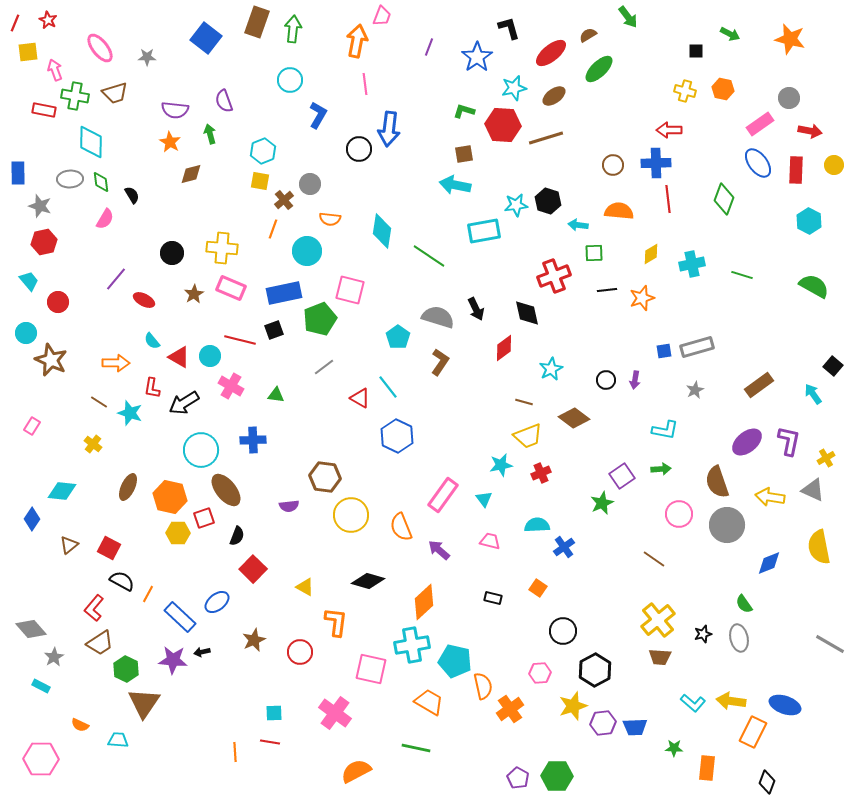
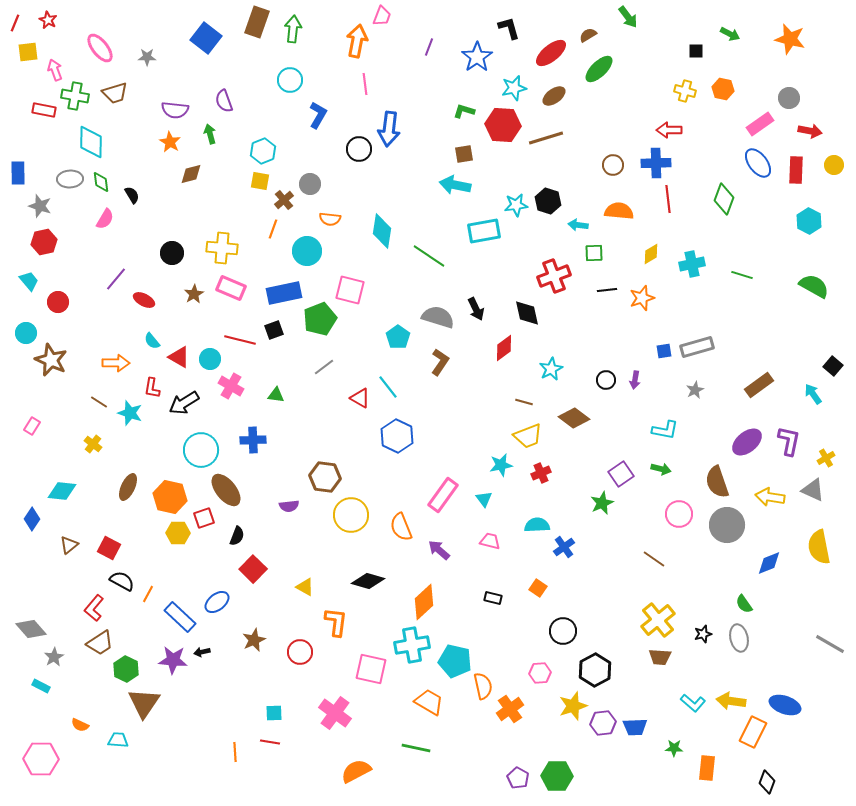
cyan circle at (210, 356): moved 3 px down
green arrow at (661, 469): rotated 18 degrees clockwise
purple square at (622, 476): moved 1 px left, 2 px up
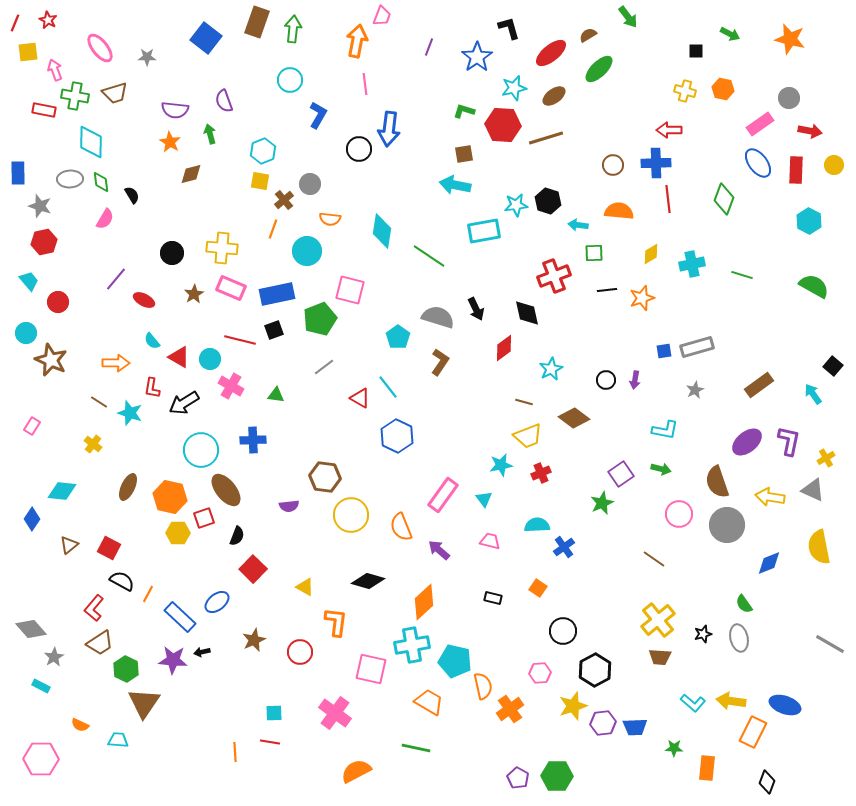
blue rectangle at (284, 293): moved 7 px left, 1 px down
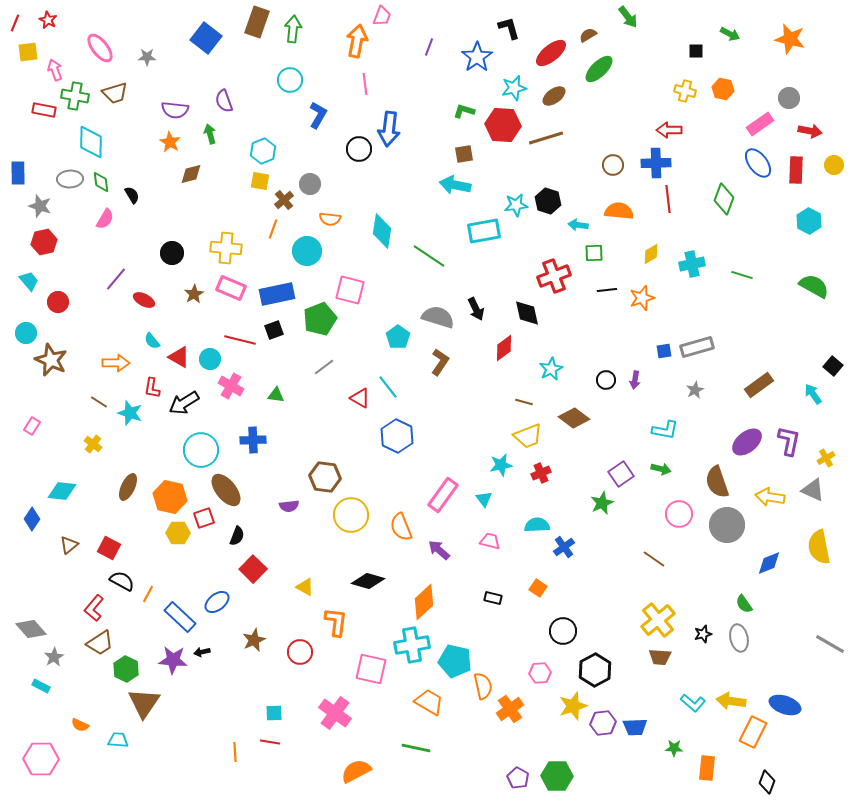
yellow cross at (222, 248): moved 4 px right
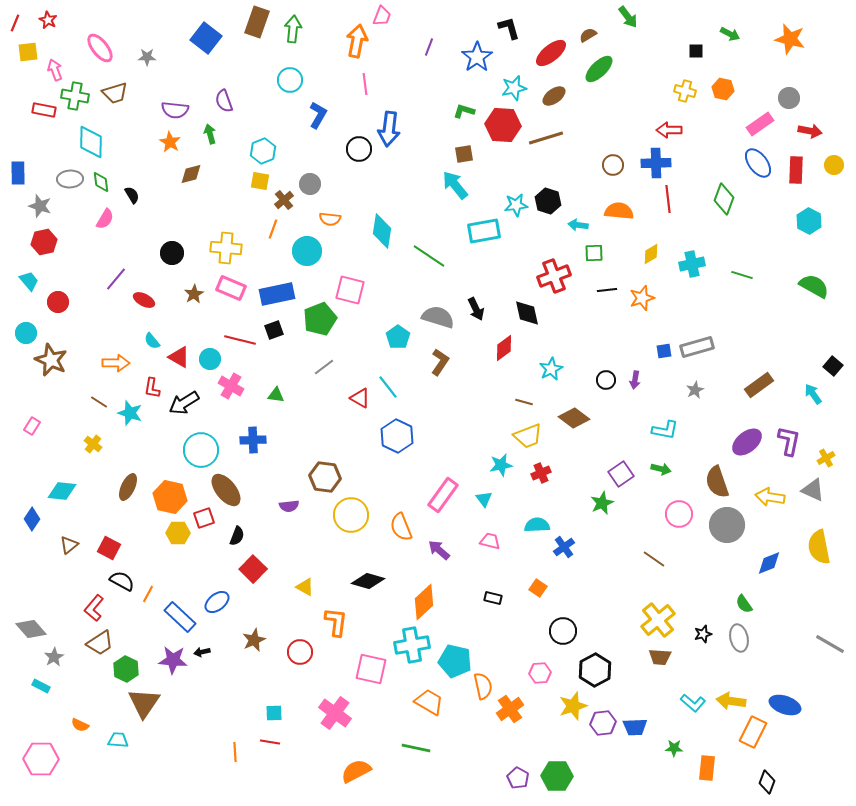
cyan arrow at (455, 185): rotated 40 degrees clockwise
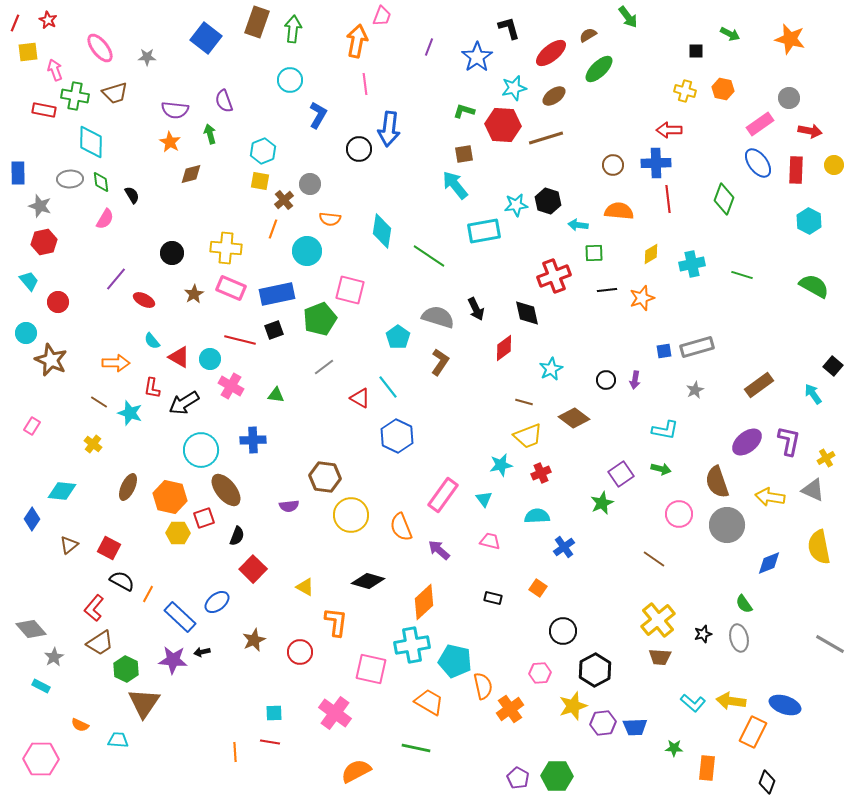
cyan semicircle at (537, 525): moved 9 px up
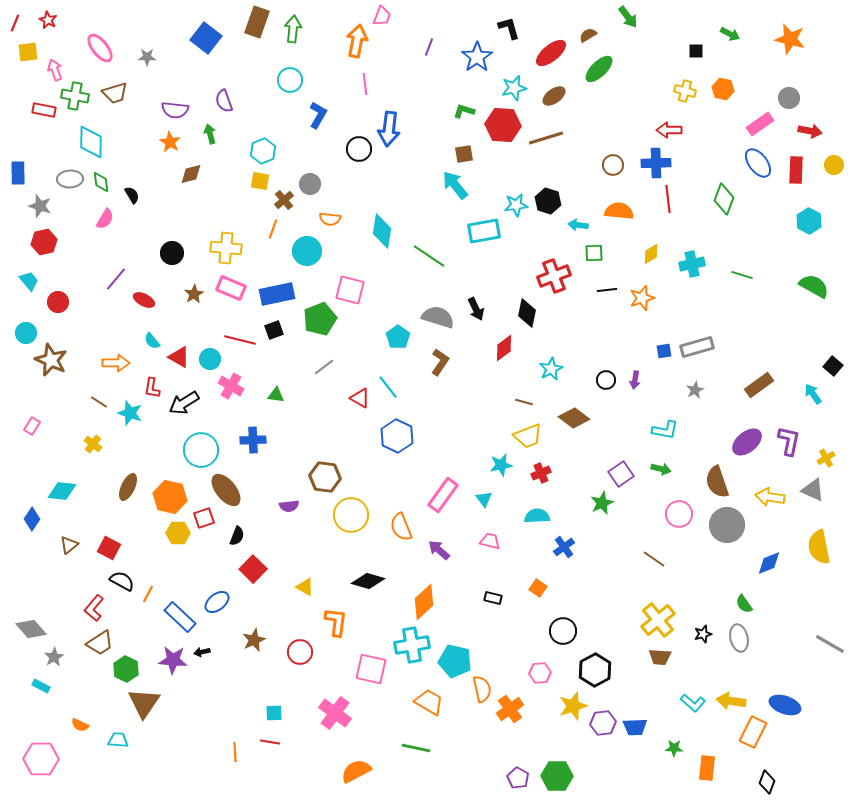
black diamond at (527, 313): rotated 24 degrees clockwise
orange semicircle at (483, 686): moved 1 px left, 3 px down
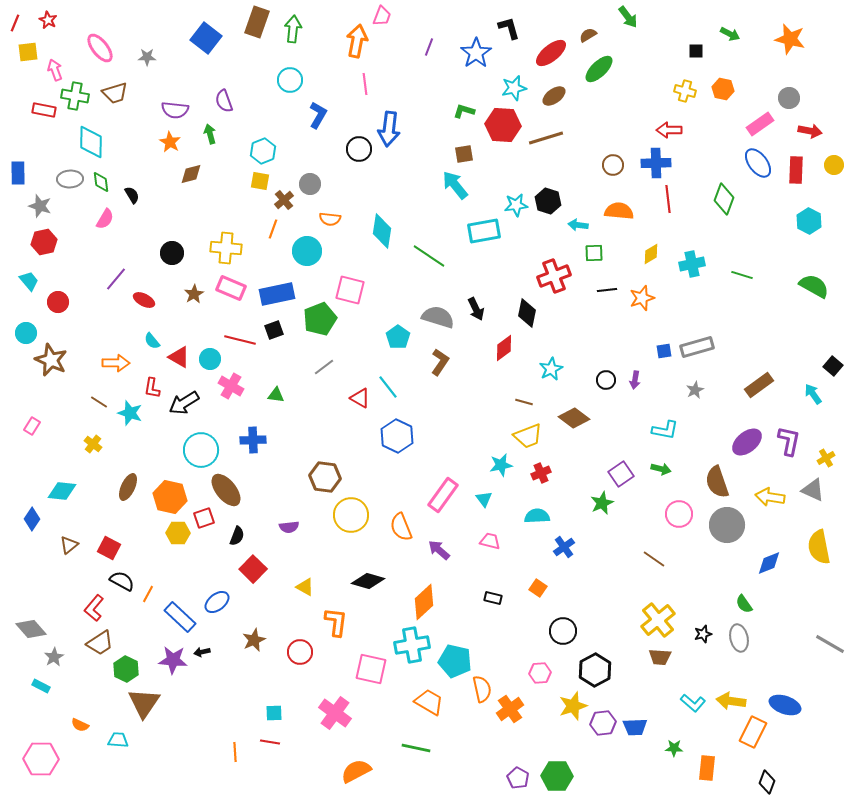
blue star at (477, 57): moved 1 px left, 4 px up
purple semicircle at (289, 506): moved 21 px down
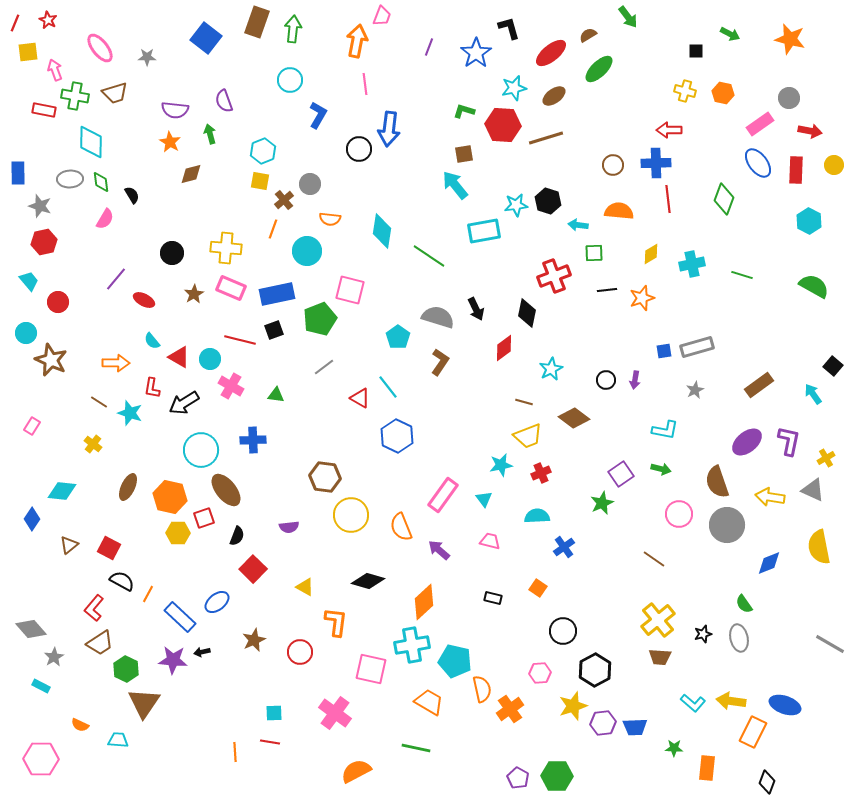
orange hexagon at (723, 89): moved 4 px down
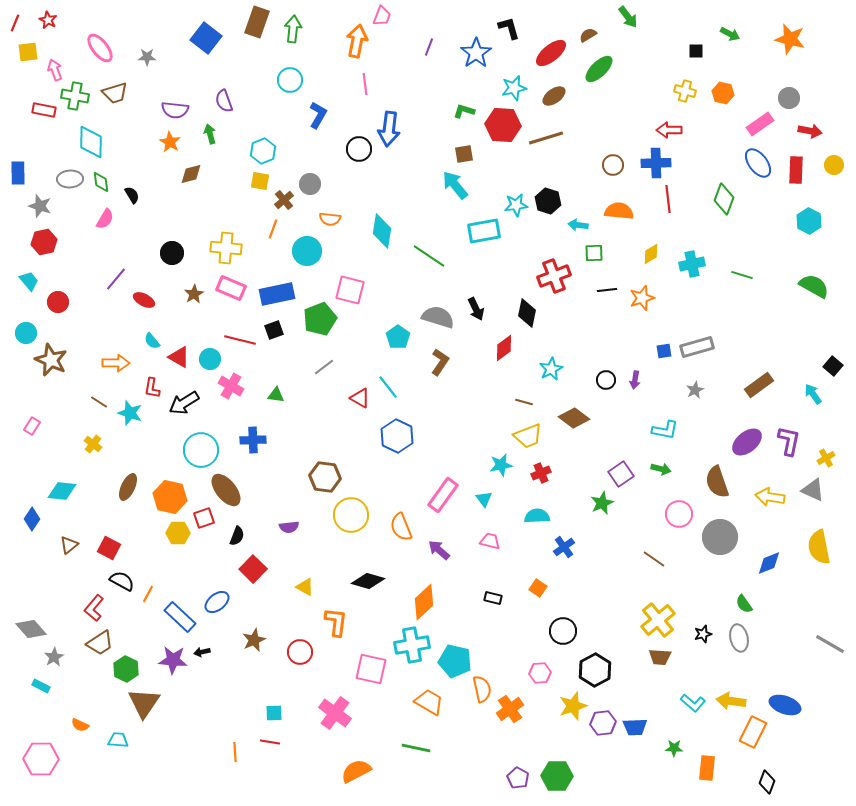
gray circle at (727, 525): moved 7 px left, 12 px down
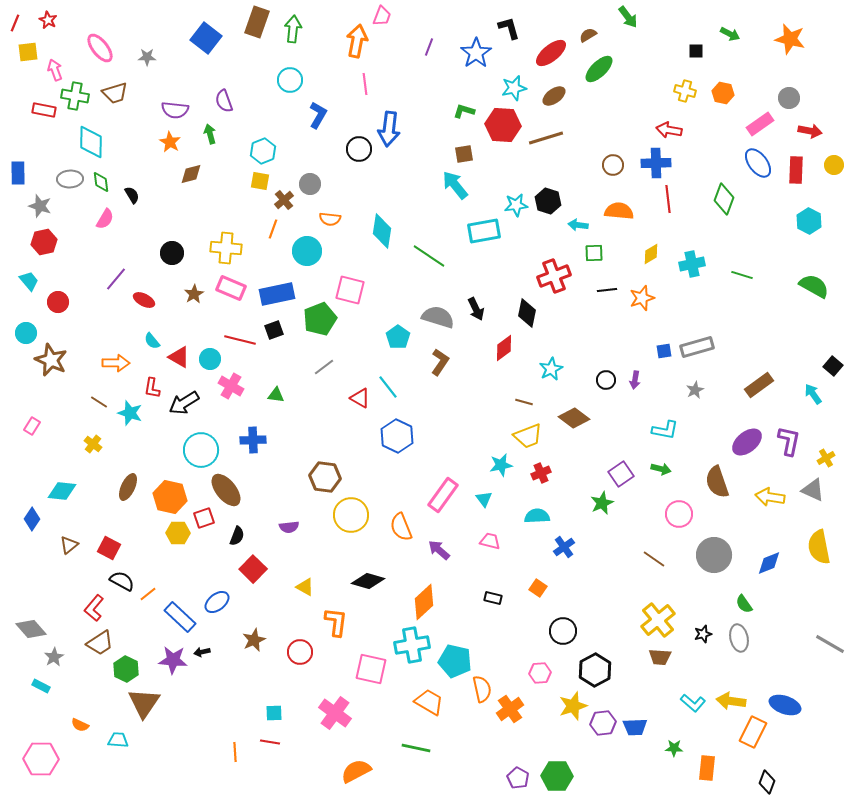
red arrow at (669, 130): rotated 10 degrees clockwise
gray circle at (720, 537): moved 6 px left, 18 px down
orange line at (148, 594): rotated 24 degrees clockwise
